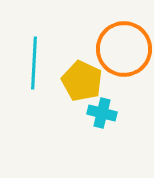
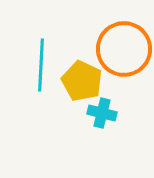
cyan line: moved 7 px right, 2 px down
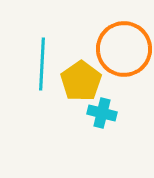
cyan line: moved 1 px right, 1 px up
yellow pentagon: moved 1 px left; rotated 12 degrees clockwise
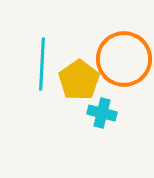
orange circle: moved 10 px down
yellow pentagon: moved 2 px left, 1 px up
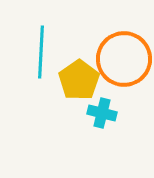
cyan line: moved 1 px left, 12 px up
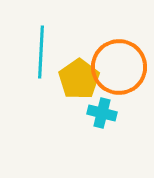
orange circle: moved 5 px left, 8 px down
yellow pentagon: moved 1 px up
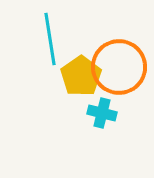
cyan line: moved 9 px right, 13 px up; rotated 12 degrees counterclockwise
yellow pentagon: moved 2 px right, 3 px up
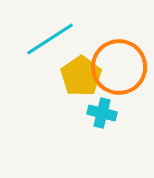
cyan line: rotated 66 degrees clockwise
